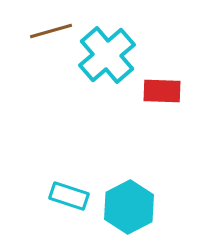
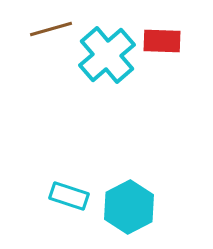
brown line: moved 2 px up
red rectangle: moved 50 px up
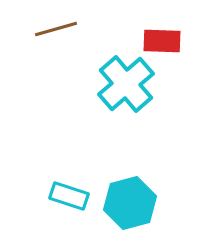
brown line: moved 5 px right
cyan cross: moved 19 px right, 29 px down
cyan hexagon: moved 1 px right, 4 px up; rotated 12 degrees clockwise
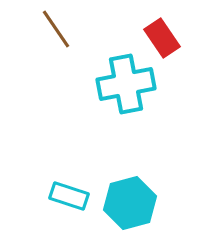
brown line: rotated 72 degrees clockwise
red rectangle: moved 3 px up; rotated 54 degrees clockwise
cyan cross: rotated 30 degrees clockwise
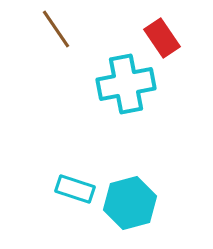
cyan rectangle: moved 6 px right, 7 px up
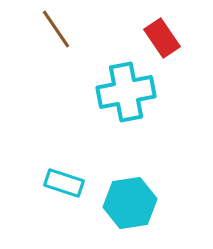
cyan cross: moved 8 px down
cyan rectangle: moved 11 px left, 6 px up
cyan hexagon: rotated 6 degrees clockwise
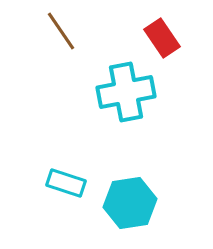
brown line: moved 5 px right, 2 px down
cyan rectangle: moved 2 px right
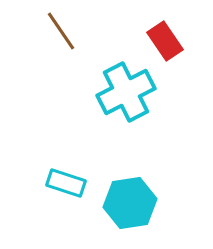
red rectangle: moved 3 px right, 3 px down
cyan cross: rotated 16 degrees counterclockwise
